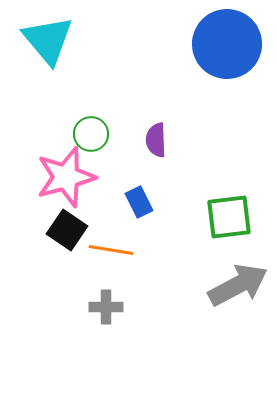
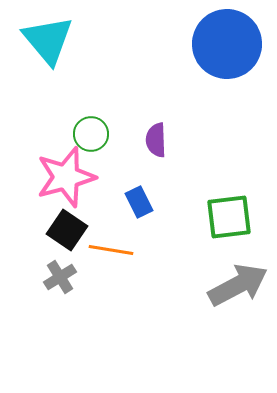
gray cross: moved 46 px left, 30 px up; rotated 32 degrees counterclockwise
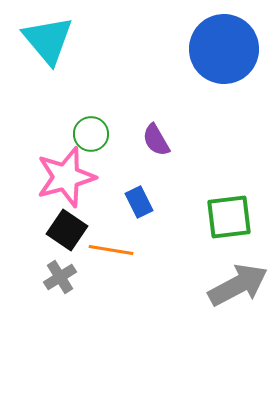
blue circle: moved 3 px left, 5 px down
purple semicircle: rotated 28 degrees counterclockwise
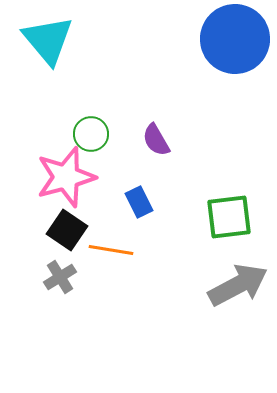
blue circle: moved 11 px right, 10 px up
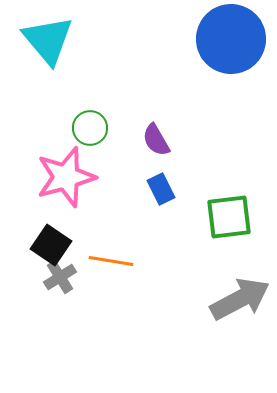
blue circle: moved 4 px left
green circle: moved 1 px left, 6 px up
blue rectangle: moved 22 px right, 13 px up
black square: moved 16 px left, 15 px down
orange line: moved 11 px down
gray arrow: moved 2 px right, 14 px down
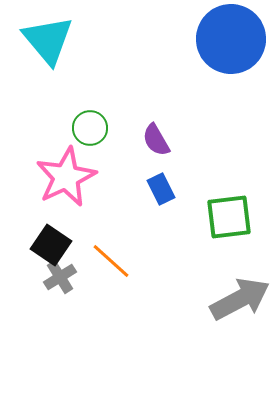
pink star: rotated 10 degrees counterclockwise
orange line: rotated 33 degrees clockwise
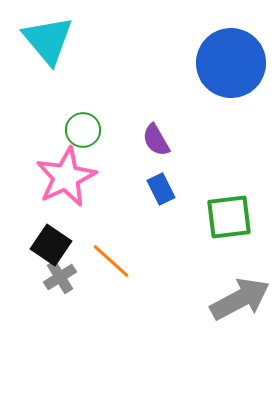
blue circle: moved 24 px down
green circle: moved 7 px left, 2 px down
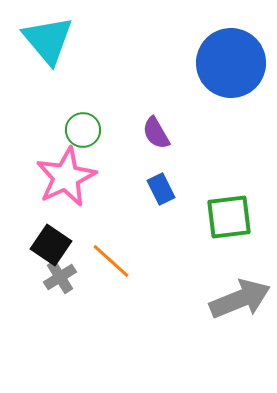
purple semicircle: moved 7 px up
gray arrow: rotated 6 degrees clockwise
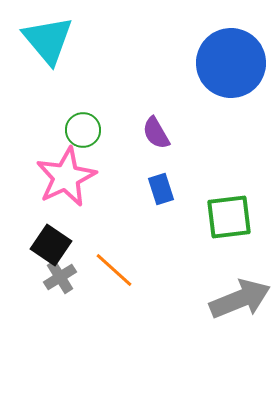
blue rectangle: rotated 8 degrees clockwise
orange line: moved 3 px right, 9 px down
